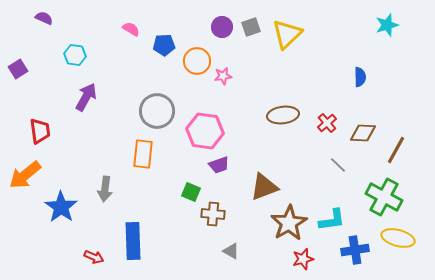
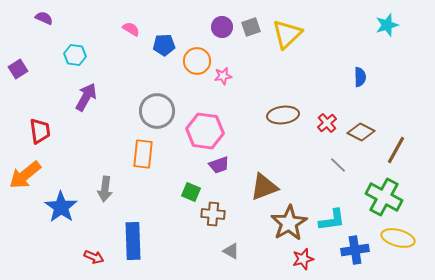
brown diamond: moved 2 px left, 1 px up; rotated 24 degrees clockwise
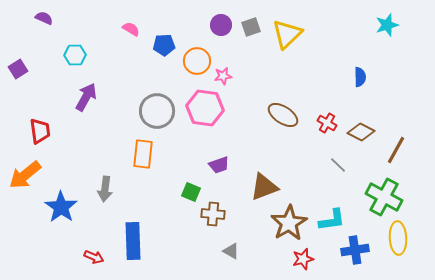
purple circle: moved 1 px left, 2 px up
cyan hexagon: rotated 10 degrees counterclockwise
brown ellipse: rotated 40 degrees clockwise
red cross: rotated 18 degrees counterclockwise
pink hexagon: moved 23 px up
yellow ellipse: rotated 72 degrees clockwise
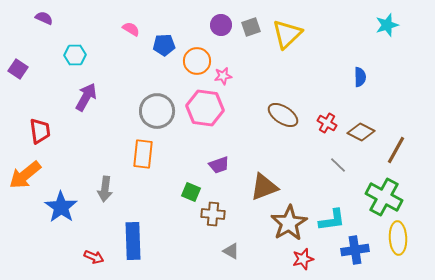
purple square: rotated 24 degrees counterclockwise
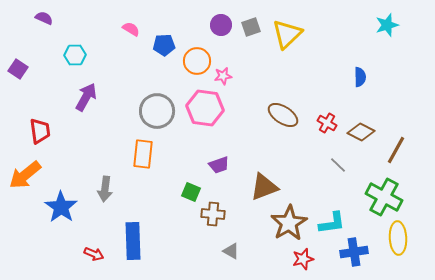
cyan L-shape: moved 3 px down
blue cross: moved 1 px left, 2 px down
red arrow: moved 3 px up
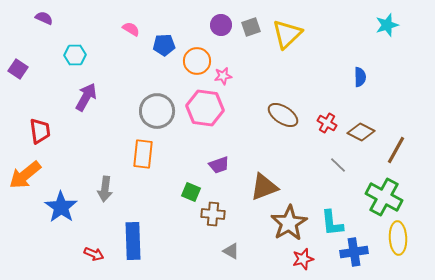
cyan L-shape: rotated 92 degrees clockwise
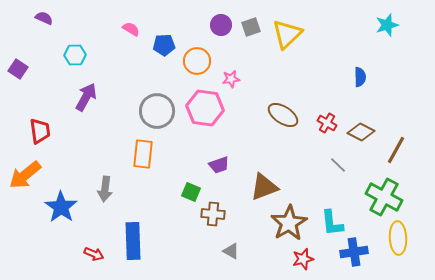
pink star: moved 8 px right, 3 px down
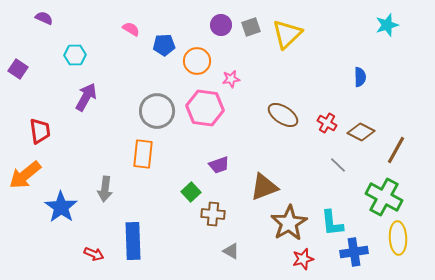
green square: rotated 24 degrees clockwise
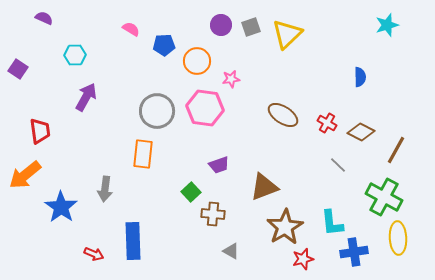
brown star: moved 4 px left, 4 px down
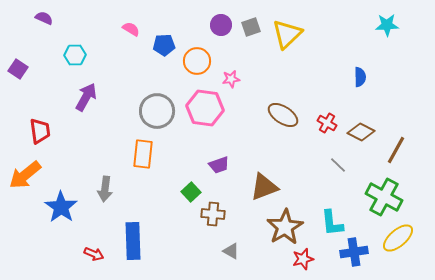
cyan star: rotated 15 degrees clockwise
yellow ellipse: rotated 52 degrees clockwise
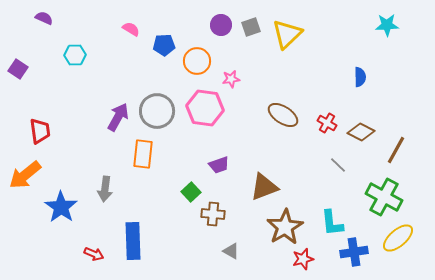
purple arrow: moved 32 px right, 20 px down
